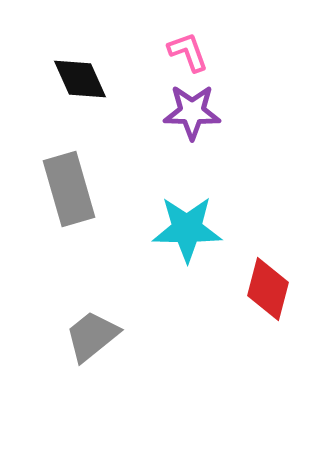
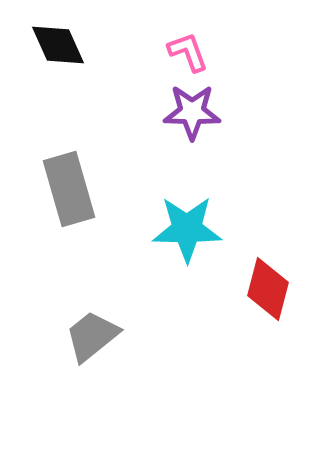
black diamond: moved 22 px left, 34 px up
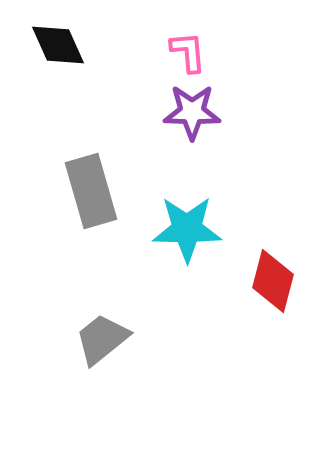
pink L-shape: rotated 15 degrees clockwise
gray rectangle: moved 22 px right, 2 px down
red diamond: moved 5 px right, 8 px up
gray trapezoid: moved 10 px right, 3 px down
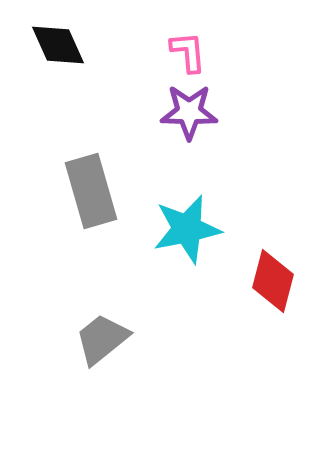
purple star: moved 3 px left
cyan star: rotated 12 degrees counterclockwise
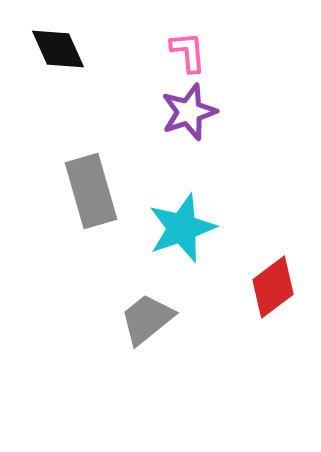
black diamond: moved 4 px down
purple star: rotated 20 degrees counterclockwise
cyan star: moved 5 px left, 1 px up; rotated 8 degrees counterclockwise
red diamond: moved 6 px down; rotated 38 degrees clockwise
gray trapezoid: moved 45 px right, 20 px up
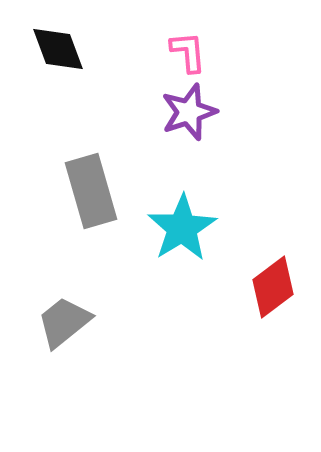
black diamond: rotated 4 degrees clockwise
cyan star: rotated 12 degrees counterclockwise
gray trapezoid: moved 83 px left, 3 px down
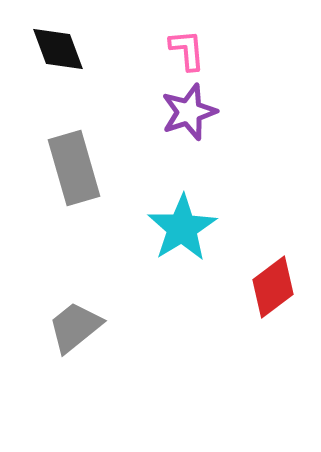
pink L-shape: moved 1 px left, 2 px up
gray rectangle: moved 17 px left, 23 px up
gray trapezoid: moved 11 px right, 5 px down
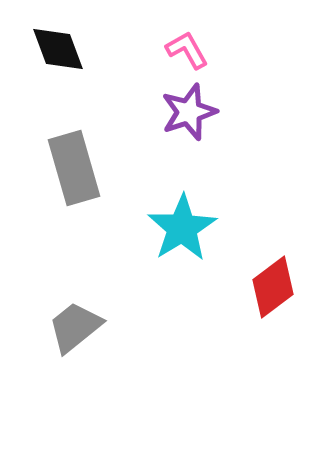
pink L-shape: rotated 24 degrees counterclockwise
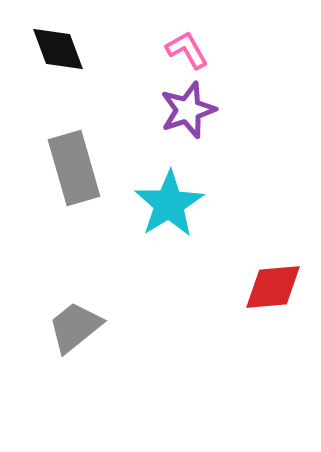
purple star: moved 1 px left, 2 px up
cyan star: moved 13 px left, 24 px up
red diamond: rotated 32 degrees clockwise
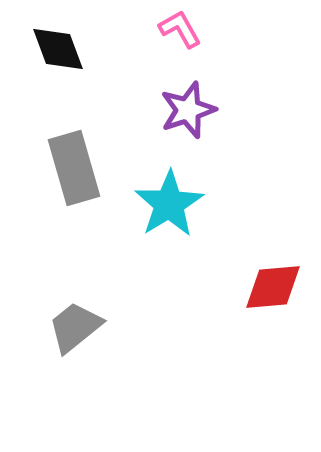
pink L-shape: moved 7 px left, 21 px up
